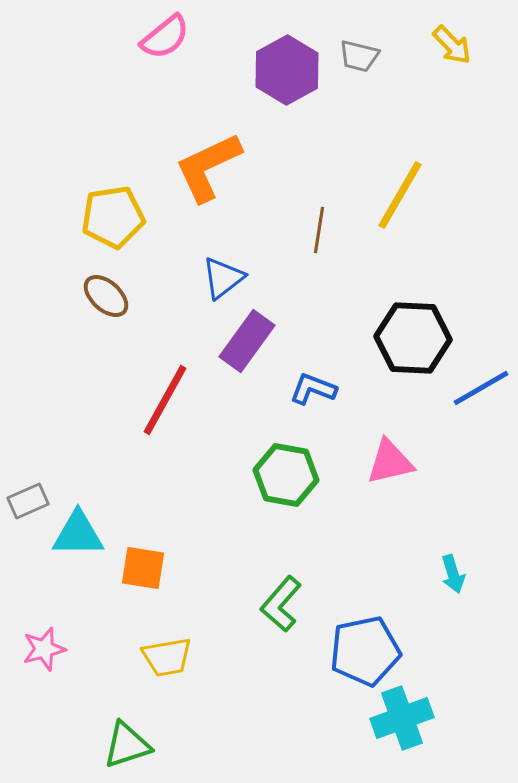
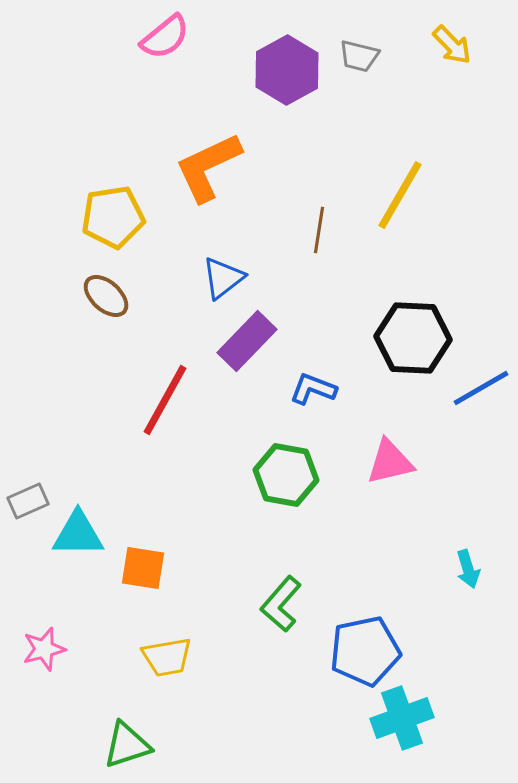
purple rectangle: rotated 8 degrees clockwise
cyan arrow: moved 15 px right, 5 px up
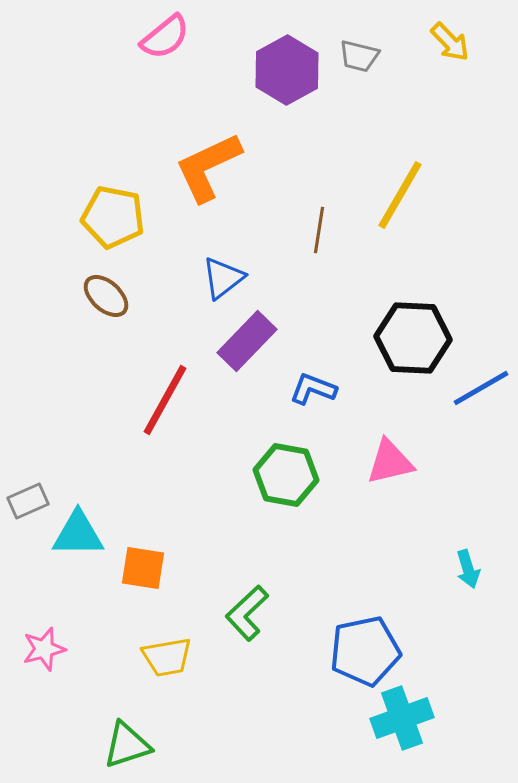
yellow arrow: moved 2 px left, 3 px up
yellow pentagon: rotated 20 degrees clockwise
green L-shape: moved 34 px left, 9 px down; rotated 6 degrees clockwise
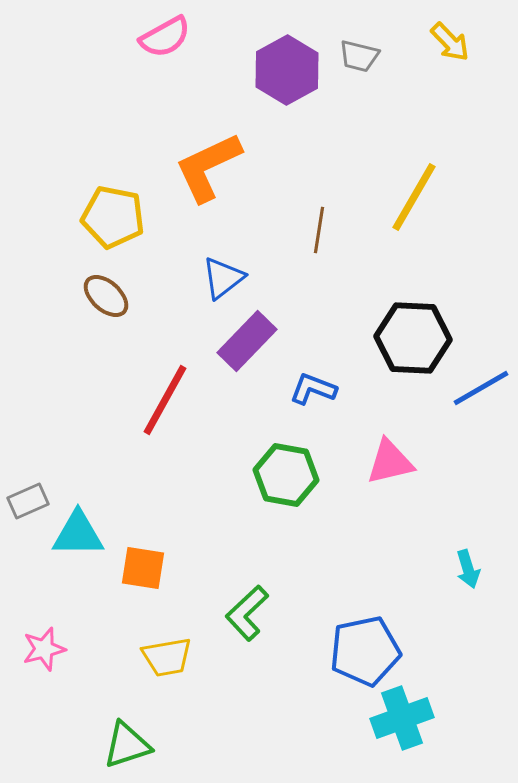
pink semicircle: rotated 10 degrees clockwise
yellow line: moved 14 px right, 2 px down
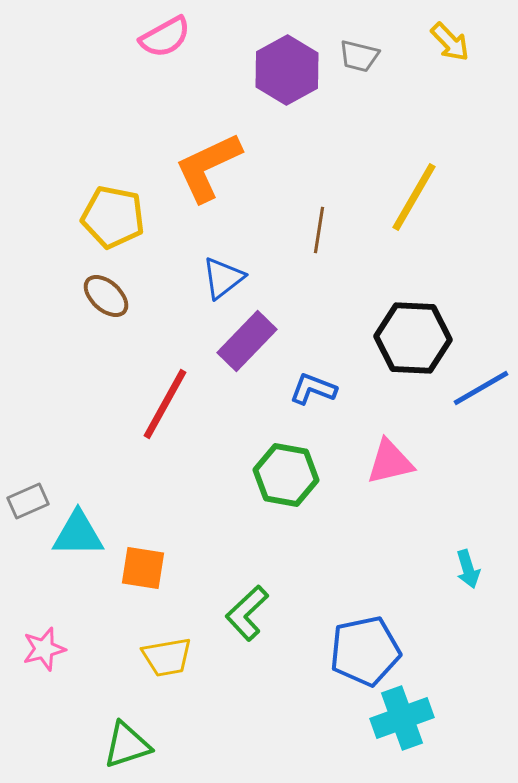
red line: moved 4 px down
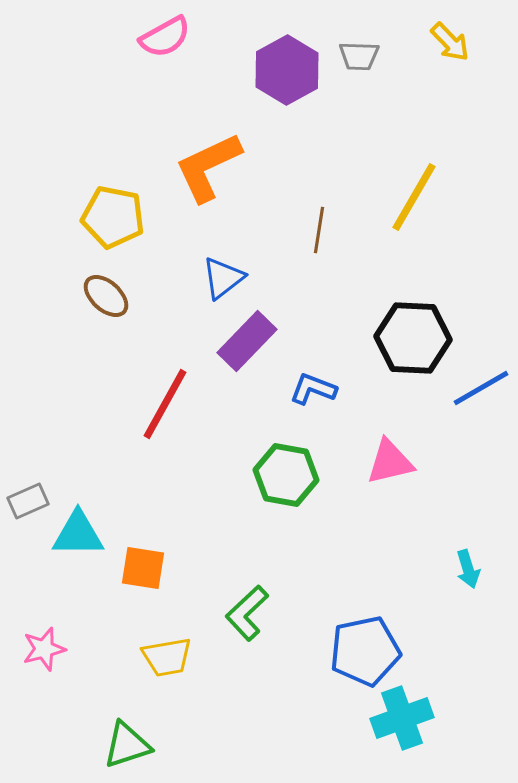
gray trapezoid: rotated 12 degrees counterclockwise
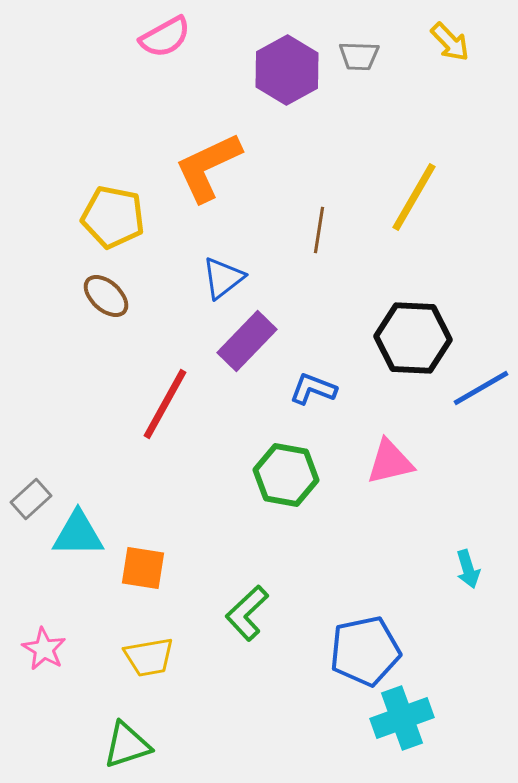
gray rectangle: moved 3 px right, 2 px up; rotated 18 degrees counterclockwise
pink star: rotated 27 degrees counterclockwise
yellow trapezoid: moved 18 px left
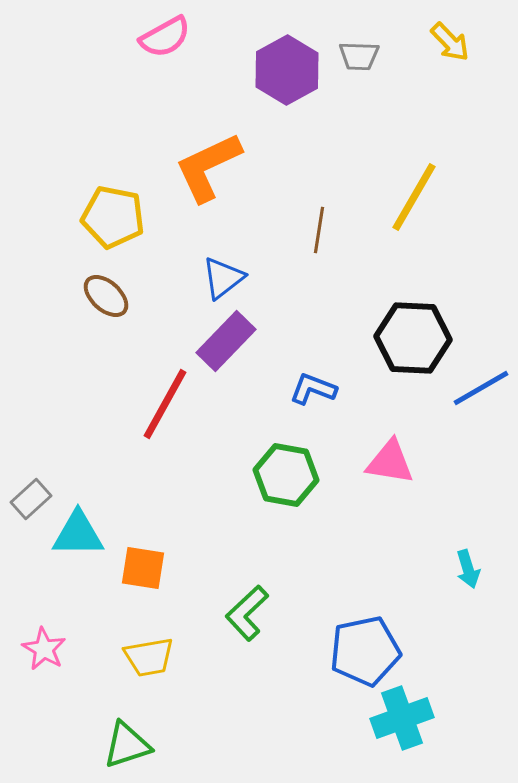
purple rectangle: moved 21 px left
pink triangle: rotated 22 degrees clockwise
